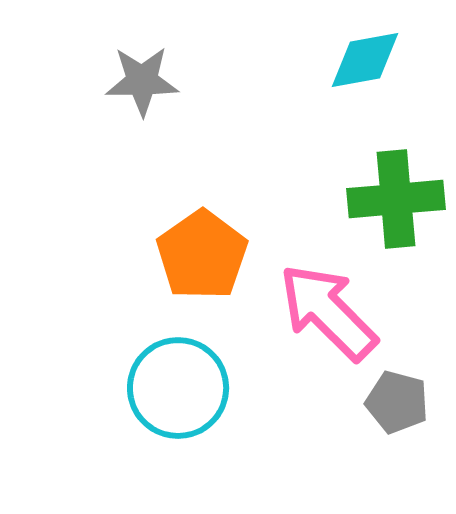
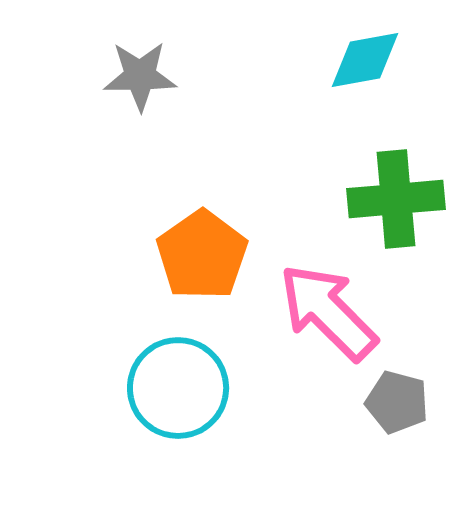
gray star: moved 2 px left, 5 px up
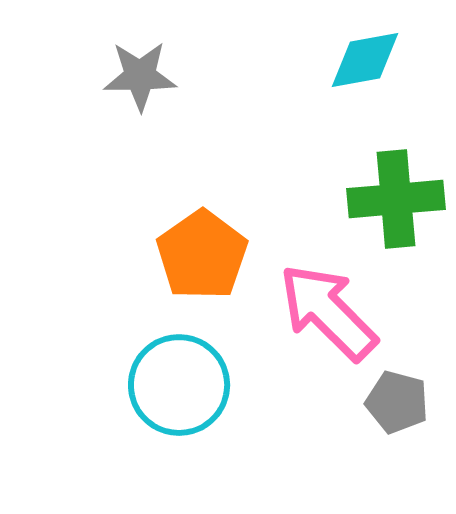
cyan circle: moved 1 px right, 3 px up
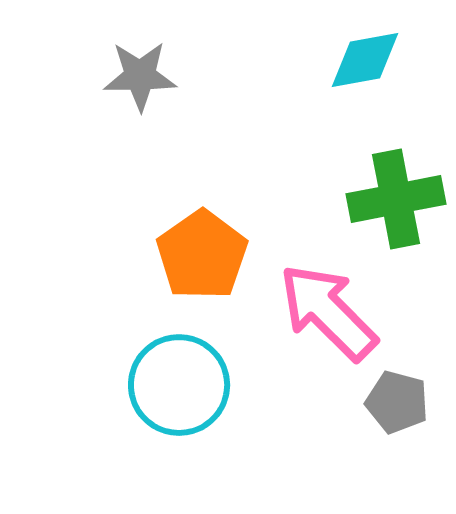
green cross: rotated 6 degrees counterclockwise
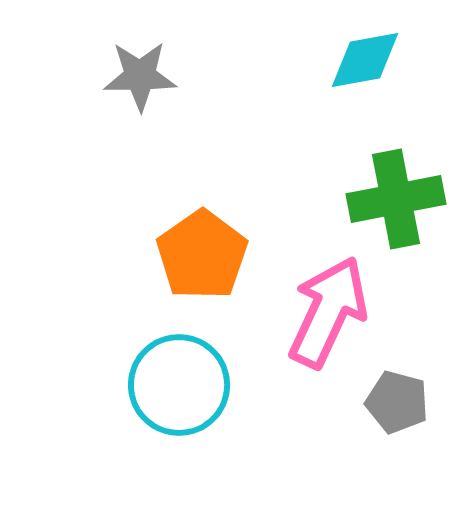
pink arrow: rotated 70 degrees clockwise
